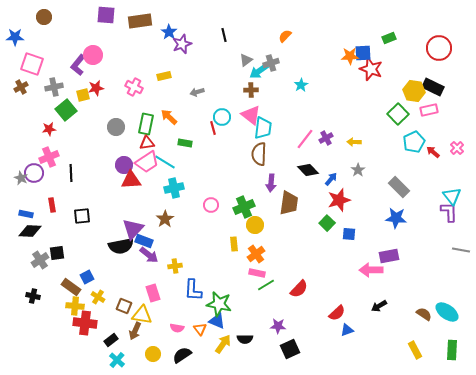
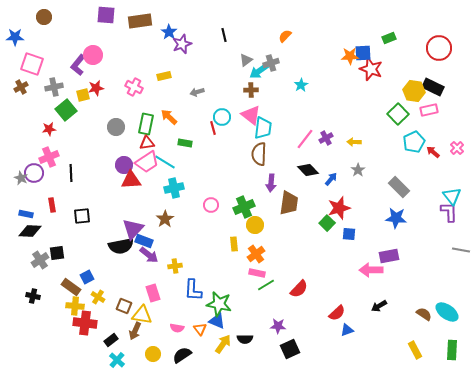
red star at (339, 200): moved 8 px down
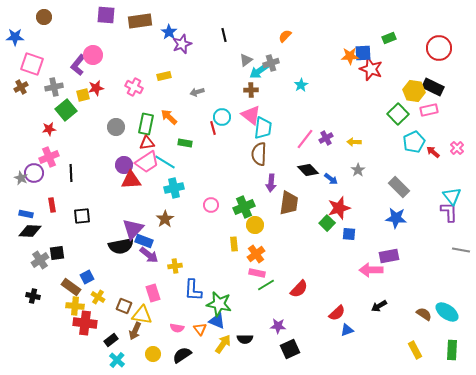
blue arrow at (331, 179): rotated 88 degrees clockwise
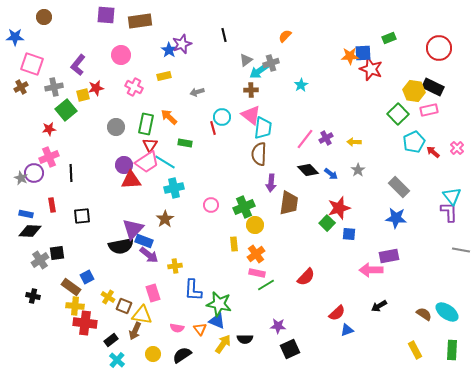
blue star at (169, 32): moved 18 px down
pink circle at (93, 55): moved 28 px right
red triangle at (147, 143): moved 3 px right, 2 px down; rotated 49 degrees counterclockwise
blue arrow at (331, 179): moved 5 px up
red semicircle at (299, 289): moved 7 px right, 12 px up
yellow cross at (98, 297): moved 10 px right
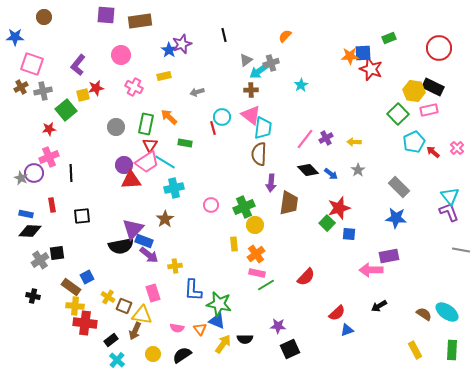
gray cross at (54, 87): moved 11 px left, 4 px down
cyan triangle at (452, 196): moved 2 px left
purple L-shape at (449, 212): rotated 20 degrees counterclockwise
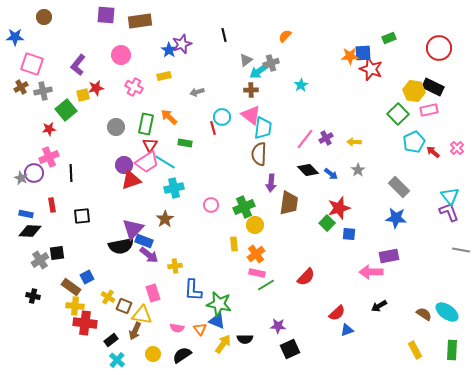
red triangle at (131, 180): rotated 15 degrees counterclockwise
pink arrow at (371, 270): moved 2 px down
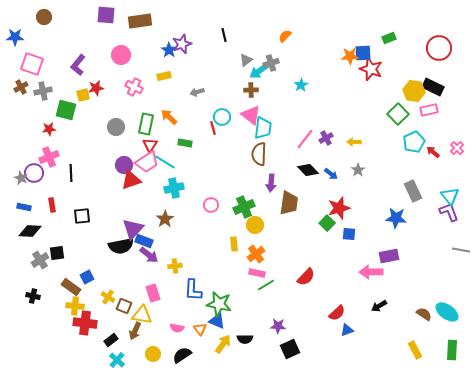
green square at (66, 110): rotated 35 degrees counterclockwise
gray rectangle at (399, 187): moved 14 px right, 4 px down; rotated 20 degrees clockwise
blue rectangle at (26, 214): moved 2 px left, 7 px up
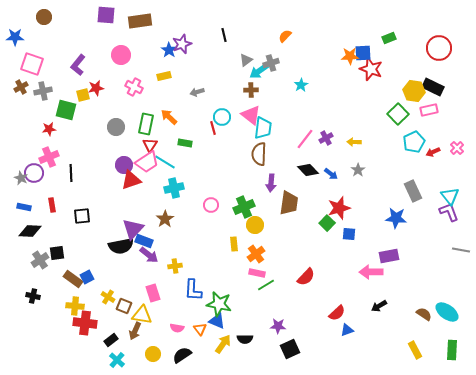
red arrow at (433, 152): rotated 64 degrees counterclockwise
brown rectangle at (71, 287): moved 2 px right, 8 px up
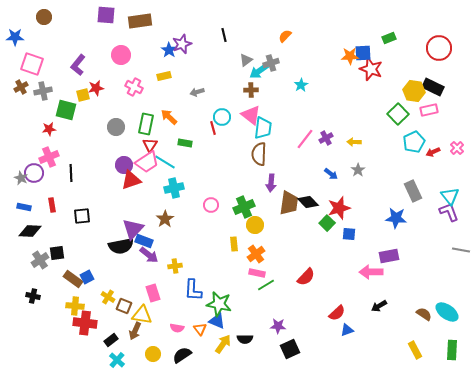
black diamond at (308, 170): moved 32 px down
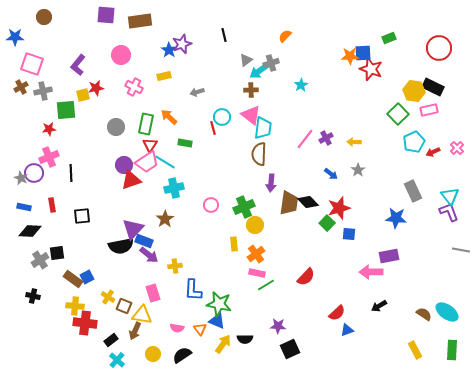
green square at (66, 110): rotated 20 degrees counterclockwise
